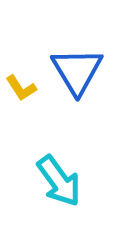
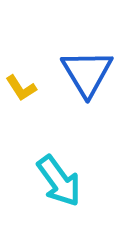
blue triangle: moved 10 px right, 2 px down
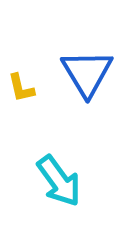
yellow L-shape: rotated 20 degrees clockwise
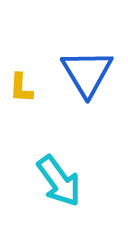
yellow L-shape: rotated 16 degrees clockwise
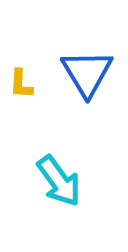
yellow L-shape: moved 4 px up
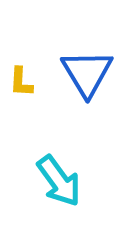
yellow L-shape: moved 2 px up
